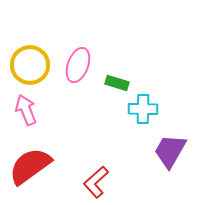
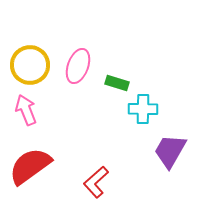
pink ellipse: moved 1 px down
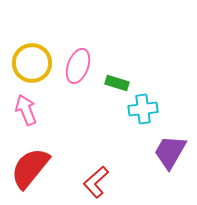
yellow circle: moved 2 px right, 2 px up
cyan cross: rotated 8 degrees counterclockwise
purple trapezoid: moved 1 px down
red semicircle: moved 2 px down; rotated 15 degrees counterclockwise
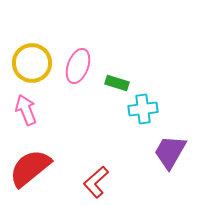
red semicircle: rotated 12 degrees clockwise
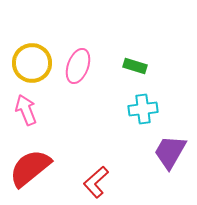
green rectangle: moved 18 px right, 17 px up
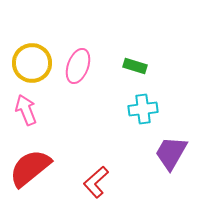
purple trapezoid: moved 1 px right, 1 px down
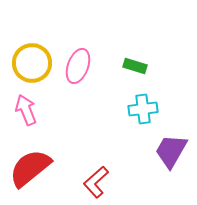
purple trapezoid: moved 2 px up
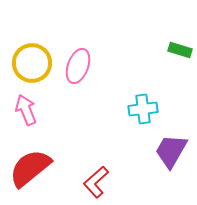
green rectangle: moved 45 px right, 16 px up
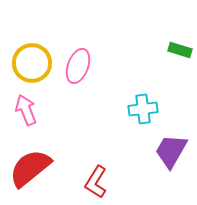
red L-shape: rotated 16 degrees counterclockwise
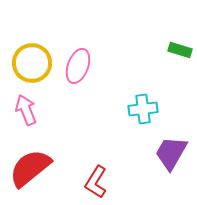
purple trapezoid: moved 2 px down
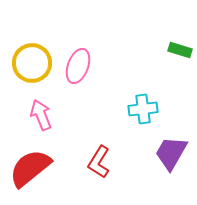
pink arrow: moved 15 px right, 5 px down
red L-shape: moved 3 px right, 20 px up
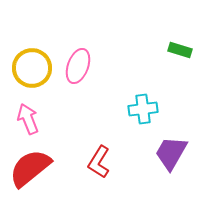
yellow circle: moved 5 px down
pink arrow: moved 13 px left, 4 px down
